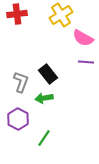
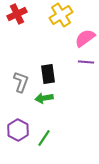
red cross: rotated 18 degrees counterclockwise
pink semicircle: moved 2 px right; rotated 115 degrees clockwise
black rectangle: rotated 30 degrees clockwise
purple hexagon: moved 11 px down
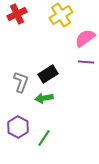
black rectangle: rotated 66 degrees clockwise
purple hexagon: moved 3 px up
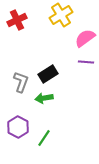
red cross: moved 6 px down
